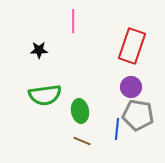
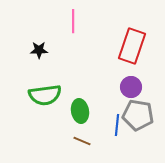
blue line: moved 4 px up
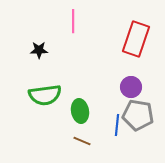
red rectangle: moved 4 px right, 7 px up
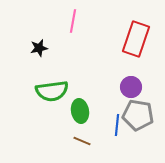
pink line: rotated 10 degrees clockwise
black star: moved 2 px up; rotated 12 degrees counterclockwise
green semicircle: moved 7 px right, 4 px up
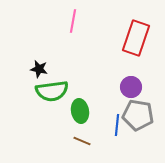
red rectangle: moved 1 px up
black star: moved 21 px down; rotated 24 degrees clockwise
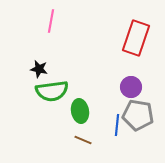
pink line: moved 22 px left
brown line: moved 1 px right, 1 px up
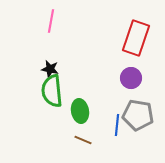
black star: moved 11 px right
purple circle: moved 9 px up
green semicircle: rotated 92 degrees clockwise
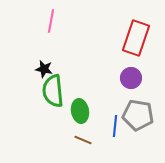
black star: moved 6 px left
green semicircle: moved 1 px right
blue line: moved 2 px left, 1 px down
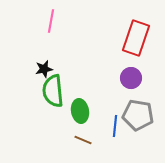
black star: rotated 24 degrees counterclockwise
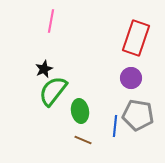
black star: rotated 12 degrees counterclockwise
green semicircle: rotated 44 degrees clockwise
